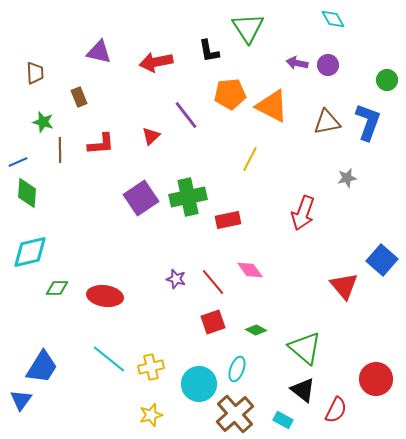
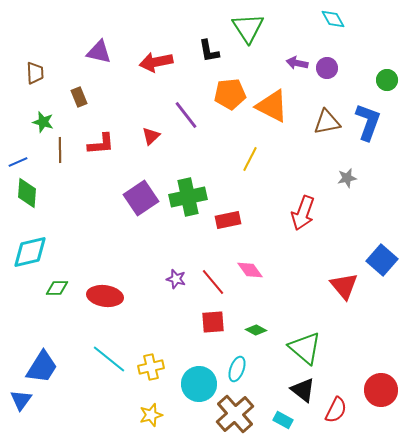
purple circle at (328, 65): moved 1 px left, 3 px down
red square at (213, 322): rotated 15 degrees clockwise
red circle at (376, 379): moved 5 px right, 11 px down
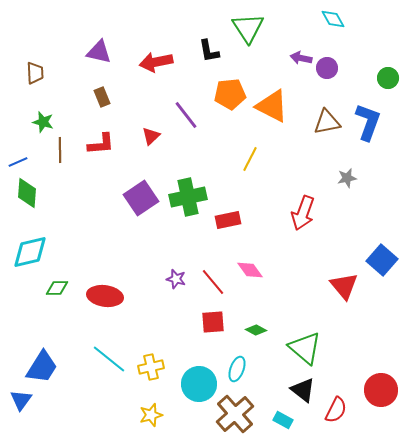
purple arrow at (297, 63): moved 4 px right, 5 px up
green circle at (387, 80): moved 1 px right, 2 px up
brown rectangle at (79, 97): moved 23 px right
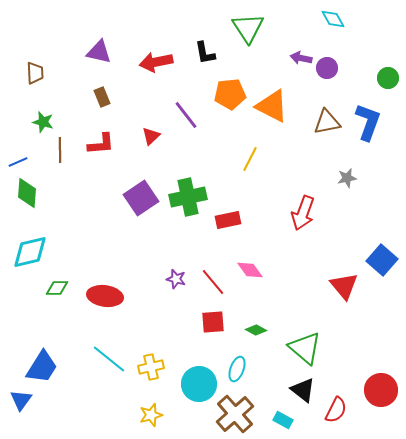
black L-shape at (209, 51): moved 4 px left, 2 px down
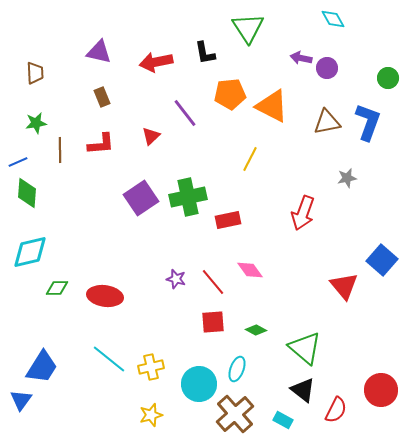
purple line at (186, 115): moved 1 px left, 2 px up
green star at (43, 122): moved 7 px left, 1 px down; rotated 25 degrees counterclockwise
